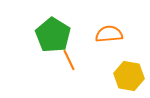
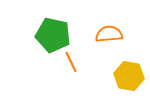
green pentagon: rotated 20 degrees counterclockwise
orange line: moved 2 px right, 2 px down
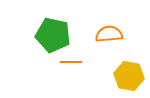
orange line: rotated 65 degrees counterclockwise
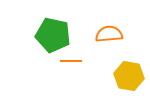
orange line: moved 1 px up
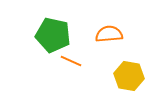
orange line: rotated 25 degrees clockwise
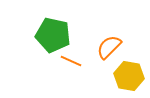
orange semicircle: moved 13 px down; rotated 40 degrees counterclockwise
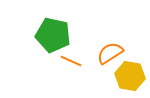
orange semicircle: moved 1 px right, 6 px down; rotated 12 degrees clockwise
yellow hexagon: moved 1 px right
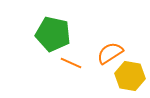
green pentagon: moved 1 px up
orange line: moved 2 px down
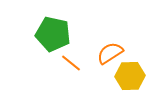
orange line: rotated 15 degrees clockwise
yellow hexagon: rotated 12 degrees counterclockwise
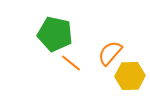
green pentagon: moved 2 px right
orange semicircle: rotated 16 degrees counterclockwise
